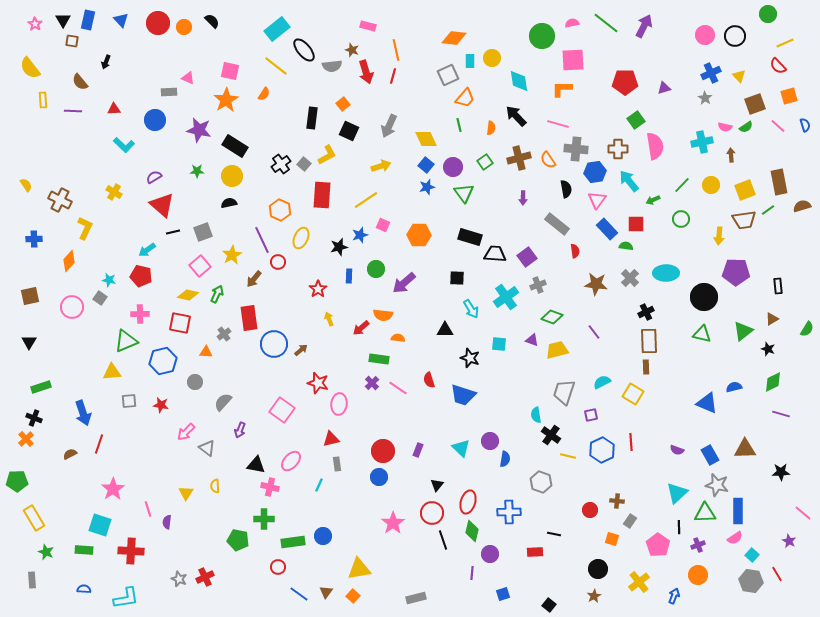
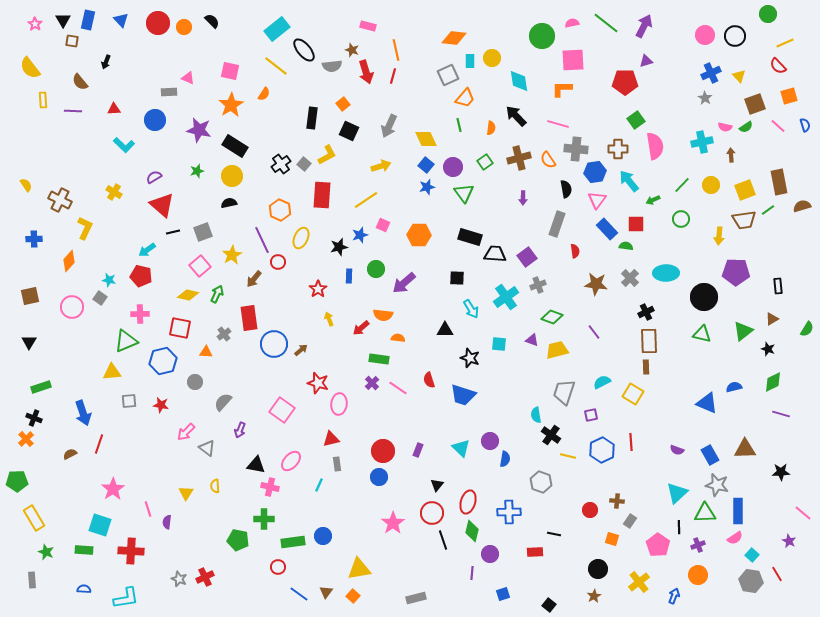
purple triangle at (664, 88): moved 18 px left, 27 px up
orange star at (226, 100): moved 5 px right, 5 px down
green star at (197, 171): rotated 16 degrees counterclockwise
gray rectangle at (557, 224): rotated 70 degrees clockwise
red square at (180, 323): moved 5 px down
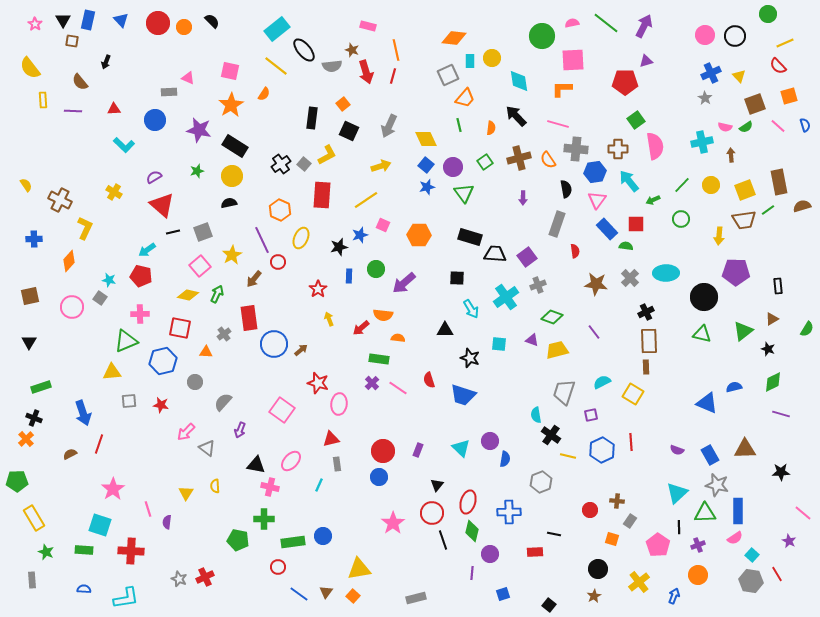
gray hexagon at (541, 482): rotated 20 degrees clockwise
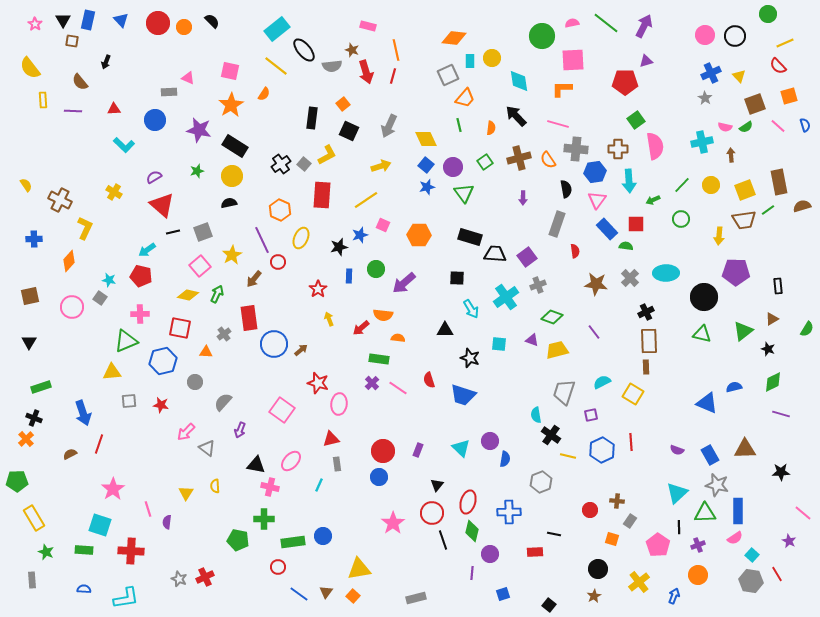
cyan arrow at (629, 181): rotated 145 degrees counterclockwise
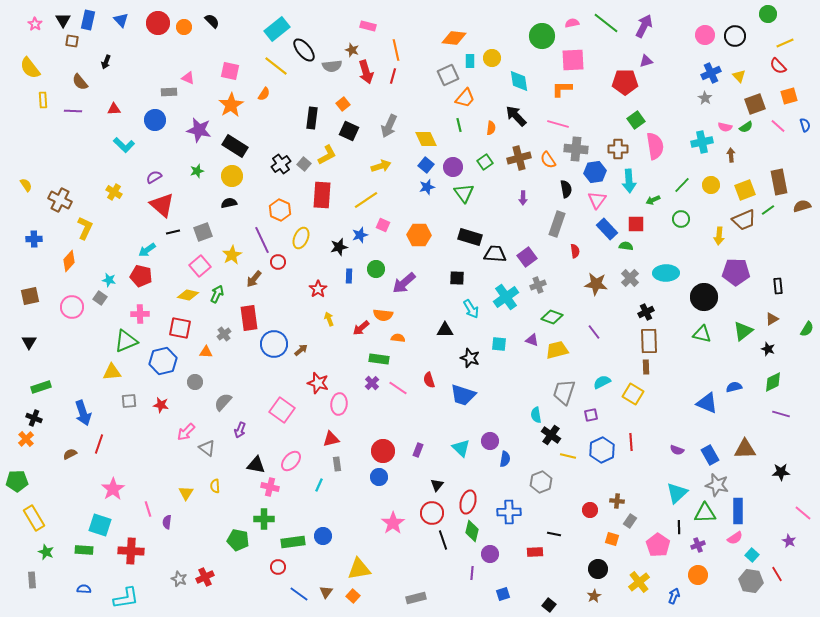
brown trapezoid at (744, 220): rotated 15 degrees counterclockwise
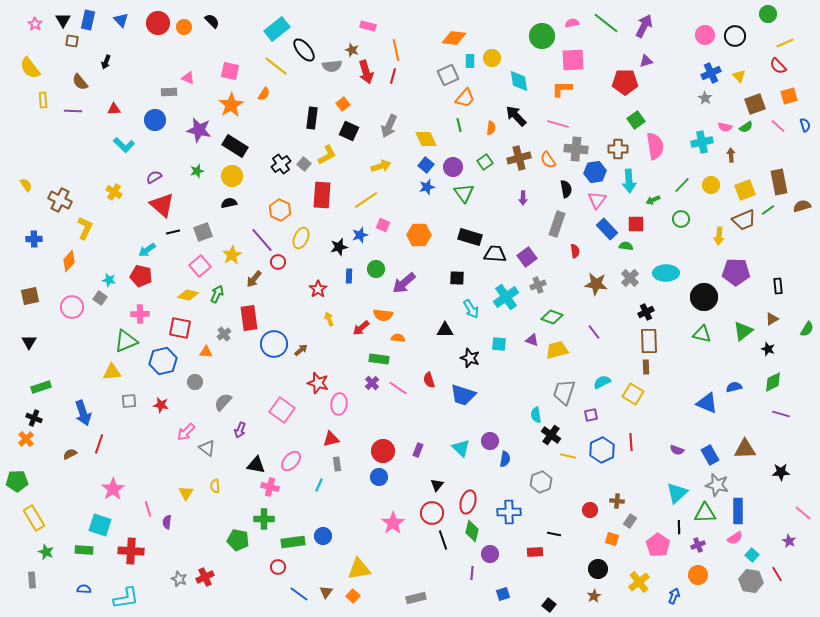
purple line at (262, 240): rotated 16 degrees counterclockwise
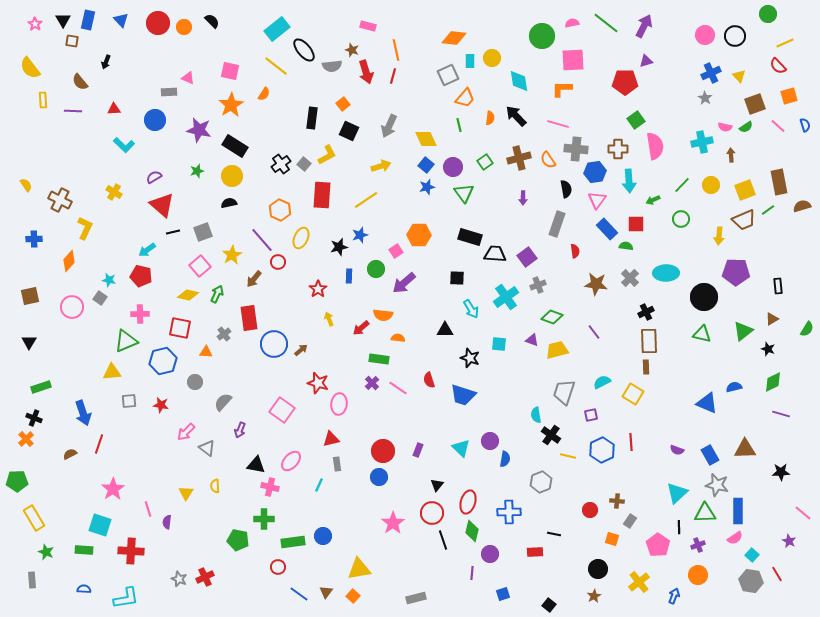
orange semicircle at (491, 128): moved 1 px left, 10 px up
pink square at (383, 225): moved 13 px right, 26 px down; rotated 32 degrees clockwise
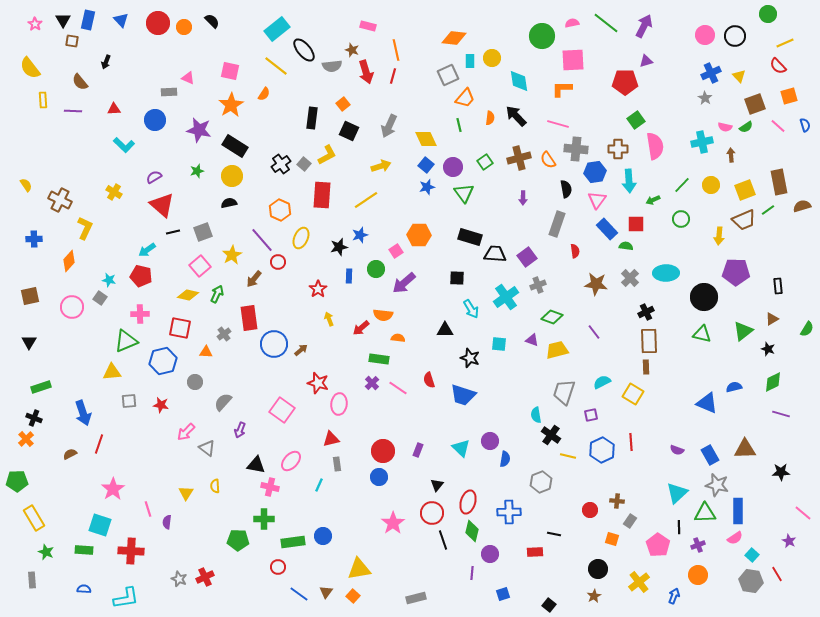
green pentagon at (238, 540): rotated 10 degrees counterclockwise
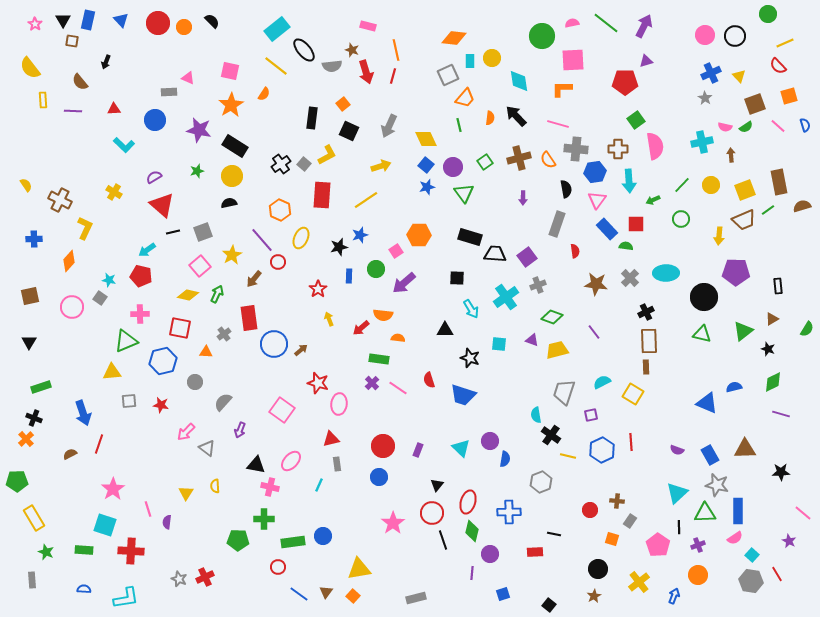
red circle at (383, 451): moved 5 px up
cyan square at (100, 525): moved 5 px right
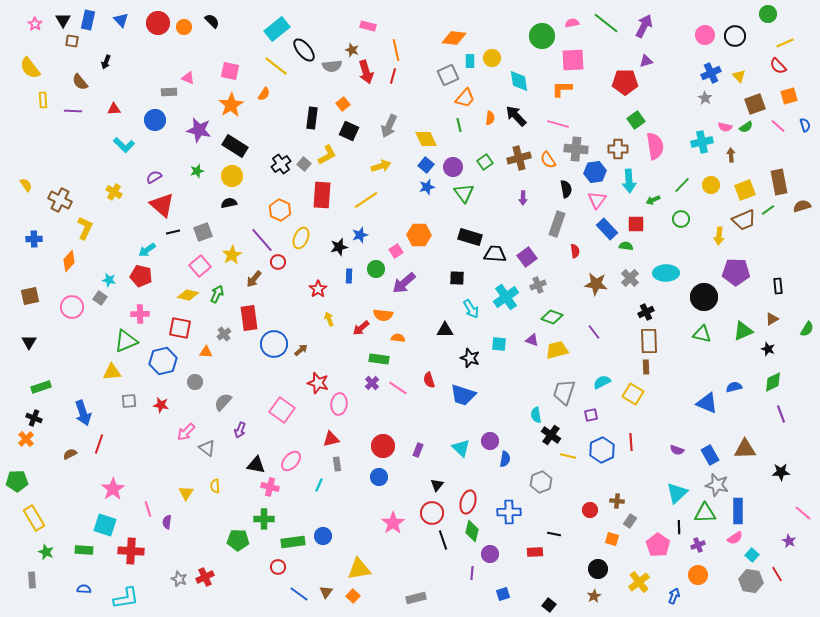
green triangle at (743, 331): rotated 15 degrees clockwise
purple line at (781, 414): rotated 54 degrees clockwise
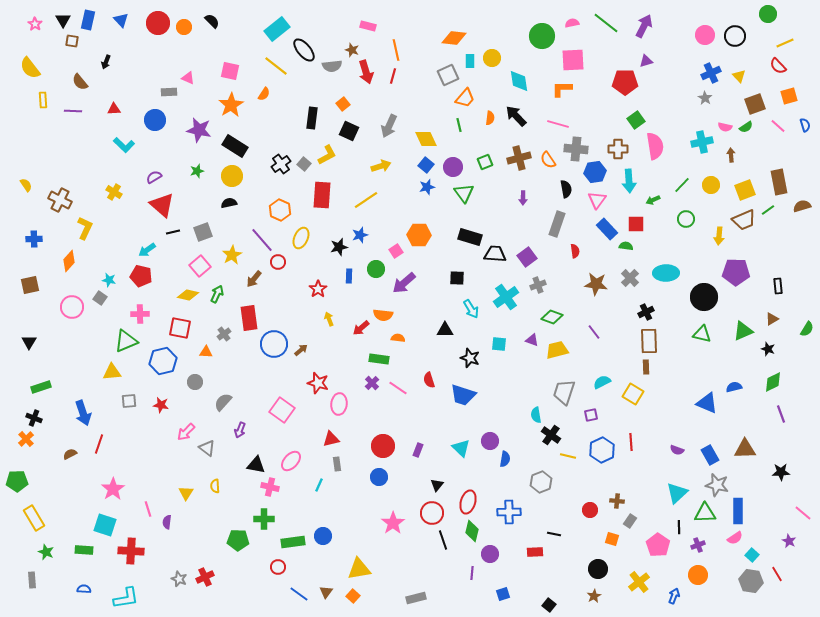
green square at (485, 162): rotated 14 degrees clockwise
green circle at (681, 219): moved 5 px right
brown square at (30, 296): moved 11 px up
